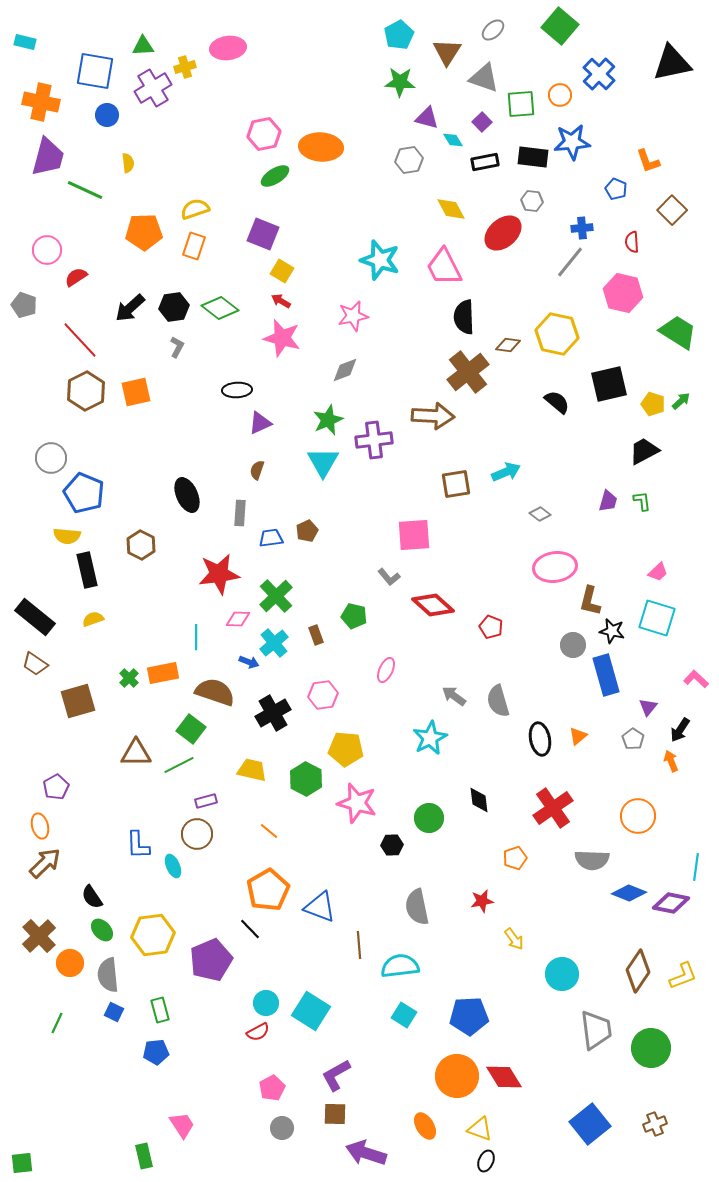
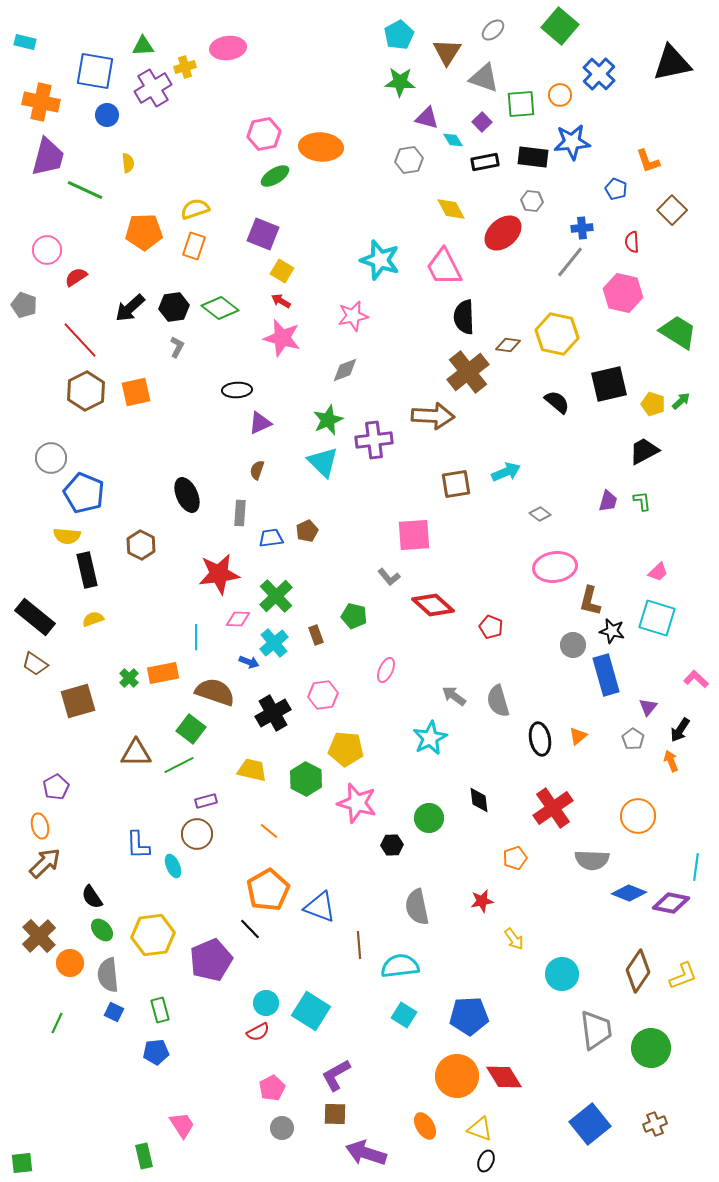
cyan triangle at (323, 462): rotated 16 degrees counterclockwise
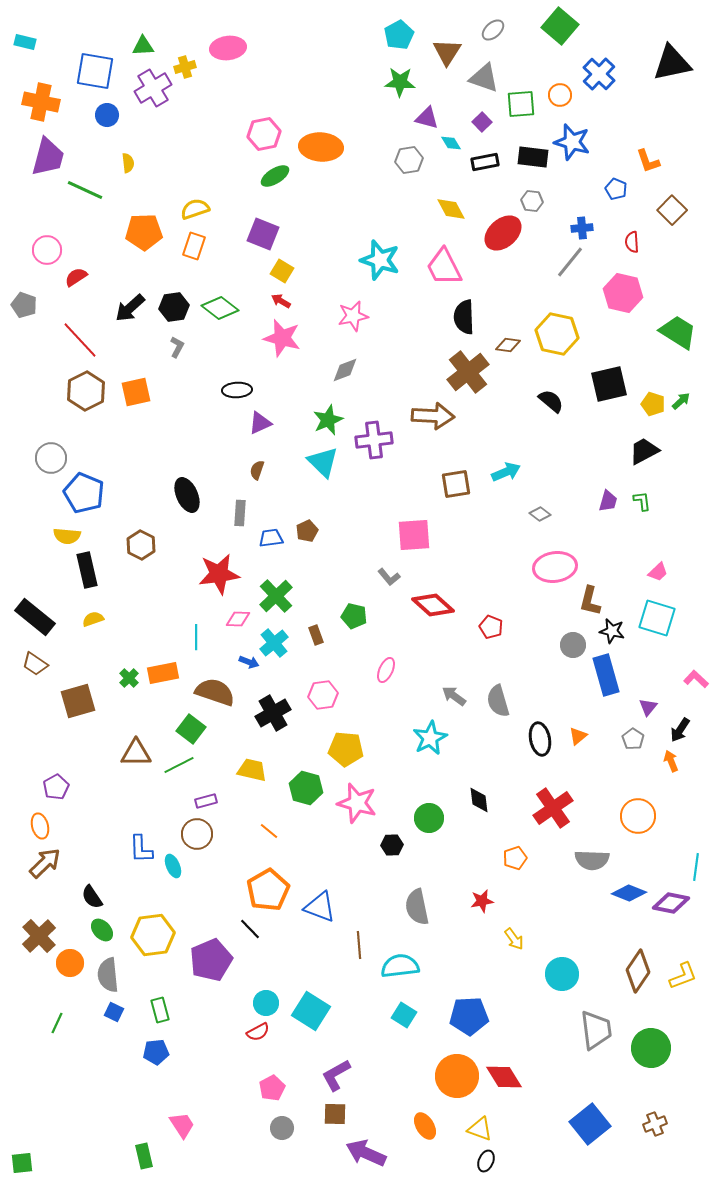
cyan diamond at (453, 140): moved 2 px left, 3 px down
blue star at (572, 142): rotated 21 degrees clockwise
black semicircle at (557, 402): moved 6 px left, 1 px up
green hexagon at (306, 779): moved 9 px down; rotated 12 degrees counterclockwise
blue L-shape at (138, 845): moved 3 px right, 4 px down
purple arrow at (366, 1153): rotated 6 degrees clockwise
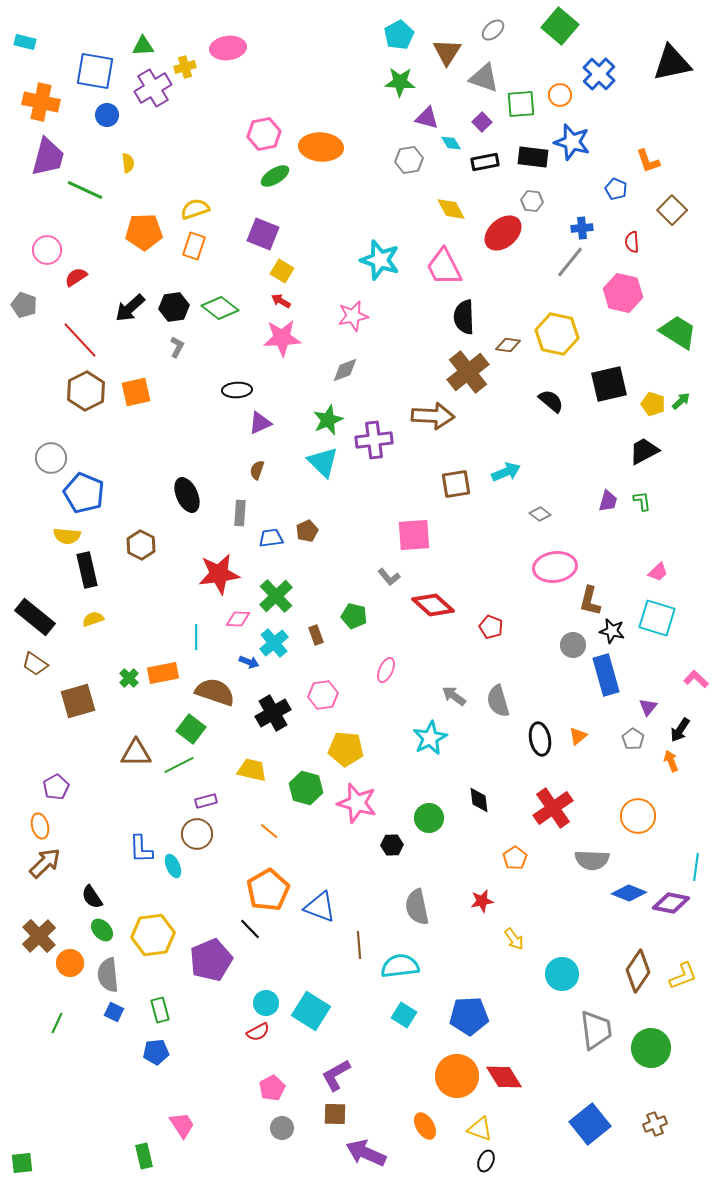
pink star at (282, 338): rotated 18 degrees counterclockwise
orange pentagon at (515, 858): rotated 15 degrees counterclockwise
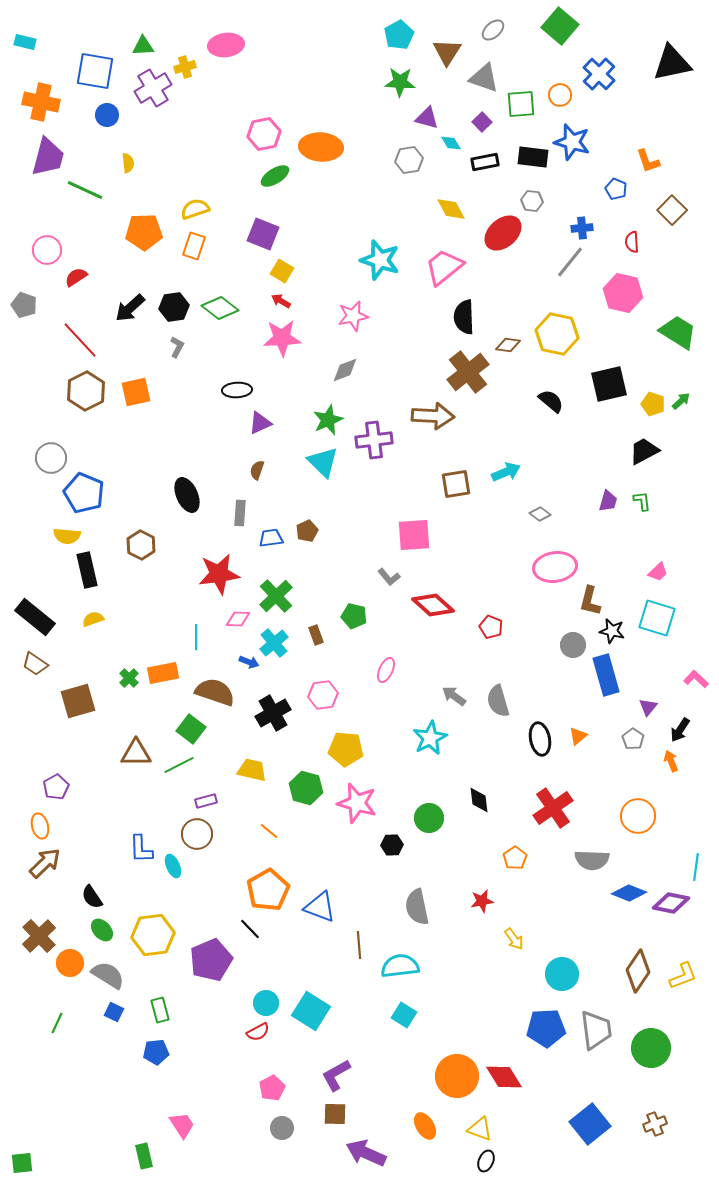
pink ellipse at (228, 48): moved 2 px left, 3 px up
pink trapezoid at (444, 267): rotated 78 degrees clockwise
gray semicircle at (108, 975): rotated 128 degrees clockwise
blue pentagon at (469, 1016): moved 77 px right, 12 px down
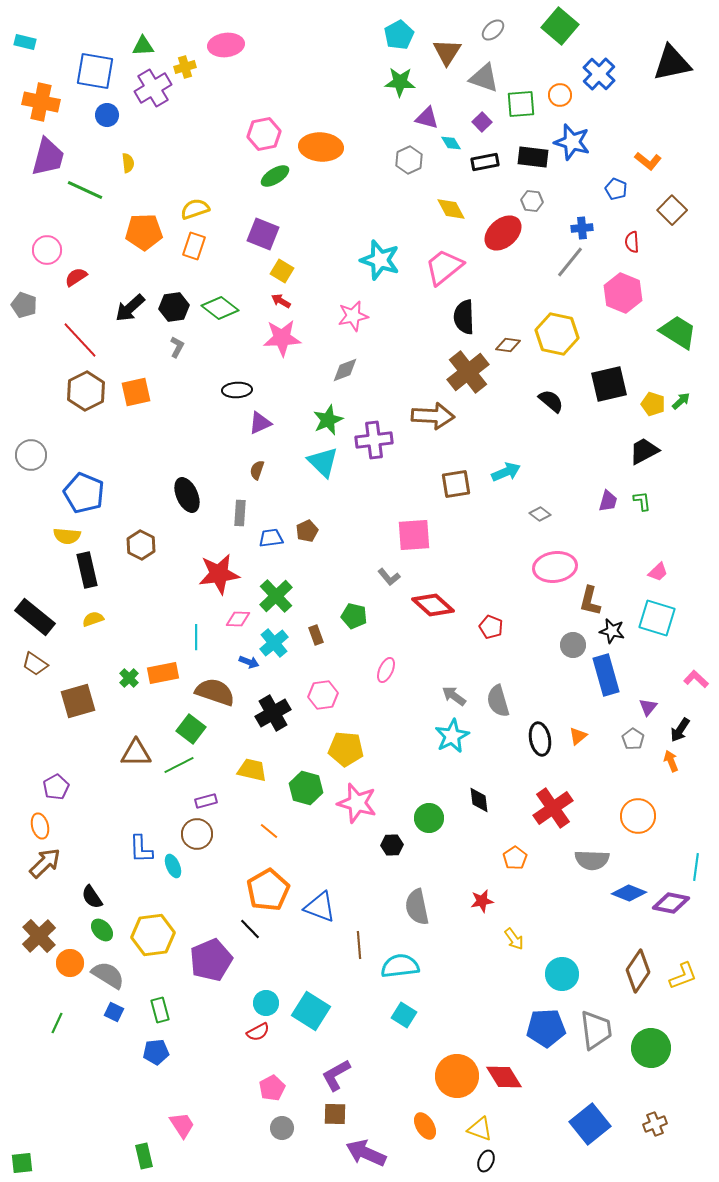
gray hexagon at (409, 160): rotated 16 degrees counterclockwise
orange L-shape at (648, 161): rotated 32 degrees counterclockwise
pink hexagon at (623, 293): rotated 9 degrees clockwise
gray circle at (51, 458): moved 20 px left, 3 px up
cyan star at (430, 738): moved 22 px right, 2 px up
